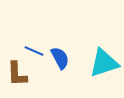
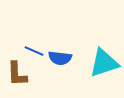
blue semicircle: rotated 125 degrees clockwise
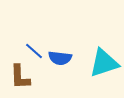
blue line: rotated 18 degrees clockwise
brown L-shape: moved 3 px right, 3 px down
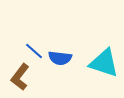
cyan triangle: rotated 36 degrees clockwise
brown L-shape: rotated 40 degrees clockwise
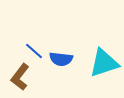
blue semicircle: moved 1 px right, 1 px down
cyan triangle: rotated 36 degrees counterclockwise
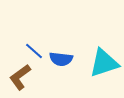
brown L-shape: rotated 16 degrees clockwise
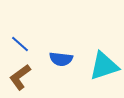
blue line: moved 14 px left, 7 px up
cyan triangle: moved 3 px down
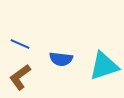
blue line: rotated 18 degrees counterclockwise
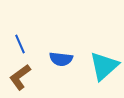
blue line: rotated 42 degrees clockwise
cyan triangle: rotated 24 degrees counterclockwise
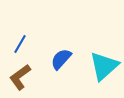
blue line: rotated 54 degrees clockwise
blue semicircle: rotated 125 degrees clockwise
